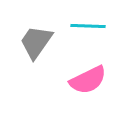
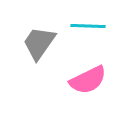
gray trapezoid: moved 3 px right, 1 px down
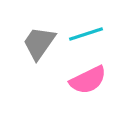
cyan line: moved 2 px left, 8 px down; rotated 20 degrees counterclockwise
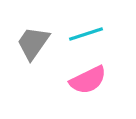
gray trapezoid: moved 6 px left
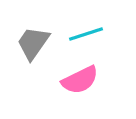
pink semicircle: moved 8 px left
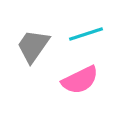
gray trapezoid: moved 3 px down
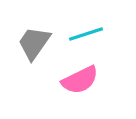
gray trapezoid: moved 1 px right, 3 px up
